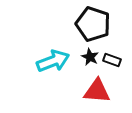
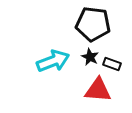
black pentagon: rotated 12 degrees counterclockwise
black rectangle: moved 4 px down
red triangle: moved 1 px right, 1 px up
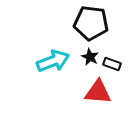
black pentagon: moved 2 px left, 1 px up
red triangle: moved 2 px down
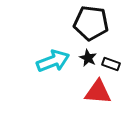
black star: moved 2 px left, 1 px down
black rectangle: moved 1 px left
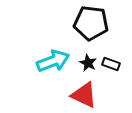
black star: moved 5 px down
red triangle: moved 14 px left, 3 px down; rotated 20 degrees clockwise
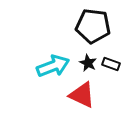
black pentagon: moved 2 px right, 3 px down
cyan arrow: moved 5 px down
red triangle: moved 2 px left
